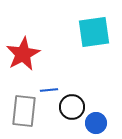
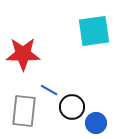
cyan square: moved 1 px up
red star: rotated 28 degrees clockwise
blue line: rotated 36 degrees clockwise
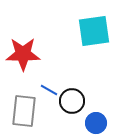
black circle: moved 6 px up
